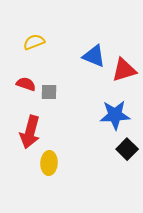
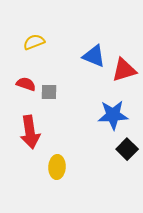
blue star: moved 2 px left
red arrow: rotated 24 degrees counterclockwise
yellow ellipse: moved 8 px right, 4 px down
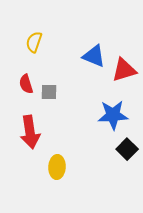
yellow semicircle: rotated 50 degrees counterclockwise
red semicircle: rotated 126 degrees counterclockwise
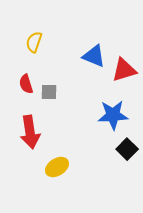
yellow ellipse: rotated 55 degrees clockwise
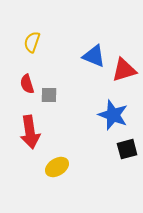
yellow semicircle: moved 2 px left
red semicircle: moved 1 px right
gray square: moved 3 px down
blue star: rotated 24 degrees clockwise
black square: rotated 30 degrees clockwise
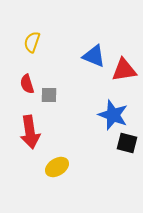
red triangle: rotated 8 degrees clockwise
black square: moved 6 px up; rotated 30 degrees clockwise
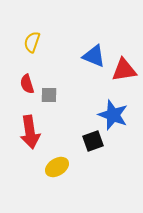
black square: moved 34 px left, 2 px up; rotated 35 degrees counterclockwise
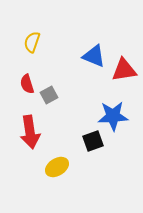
gray square: rotated 30 degrees counterclockwise
blue star: moved 1 px down; rotated 24 degrees counterclockwise
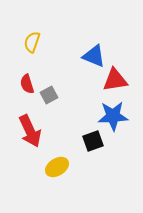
red triangle: moved 9 px left, 10 px down
red arrow: moved 1 px up; rotated 16 degrees counterclockwise
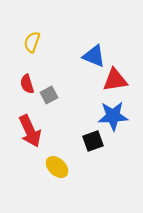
yellow ellipse: rotated 75 degrees clockwise
